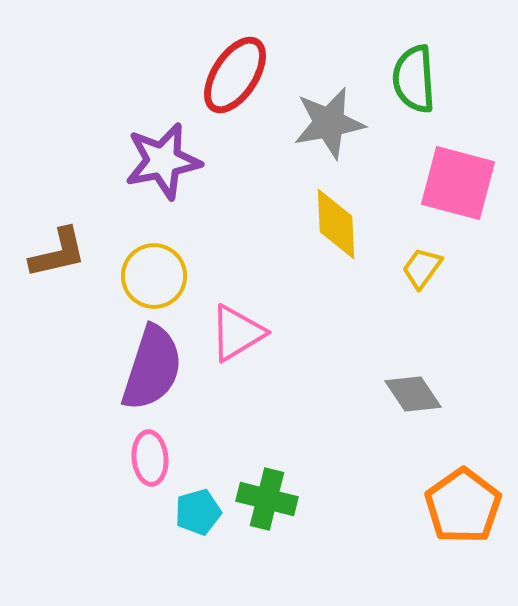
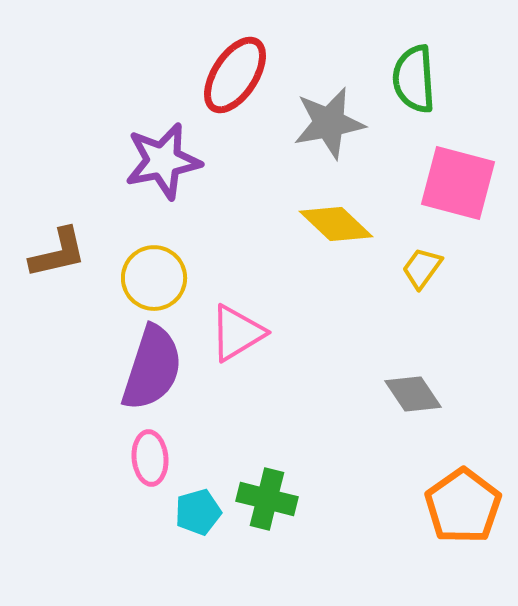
yellow diamond: rotated 44 degrees counterclockwise
yellow circle: moved 2 px down
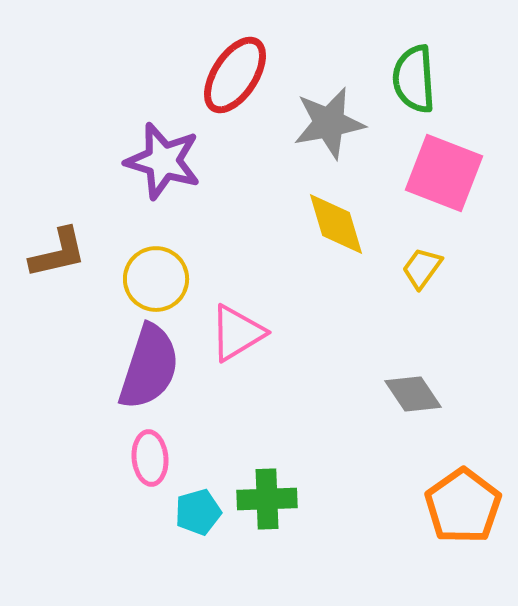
purple star: rotated 28 degrees clockwise
pink square: moved 14 px left, 10 px up; rotated 6 degrees clockwise
yellow diamond: rotated 30 degrees clockwise
yellow circle: moved 2 px right, 1 px down
purple semicircle: moved 3 px left, 1 px up
green cross: rotated 16 degrees counterclockwise
